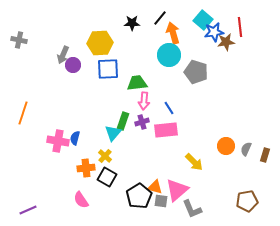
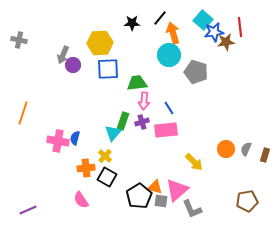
orange circle: moved 3 px down
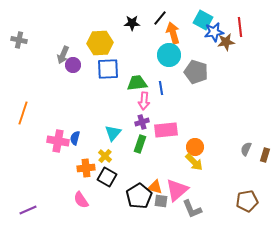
cyan square: rotated 12 degrees counterclockwise
blue line: moved 8 px left, 20 px up; rotated 24 degrees clockwise
green rectangle: moved 17 px right, 23 px down
orange circle: moved 31 px left, 2 px up
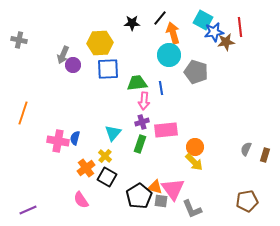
orange cross: rotated 30 degrees counterclockwise
pink triangle: moved 4 px left, 1 px up; rotated 25 degrees counterclockwise
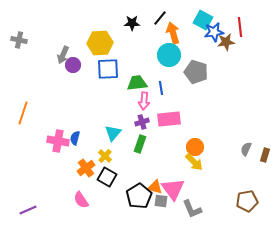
pink rectangle: moved 3 px right, 11 px up
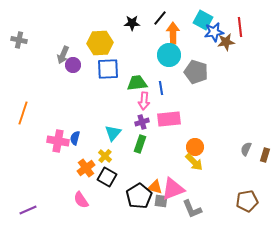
orange arrow: rotated 15 degrees clockwise
pink triangle: rotated 45 degrees clockwise
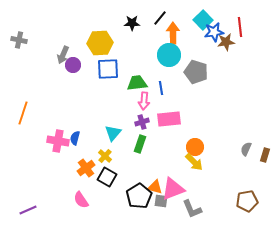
cyan square: rotated 18 degrees clockwise
